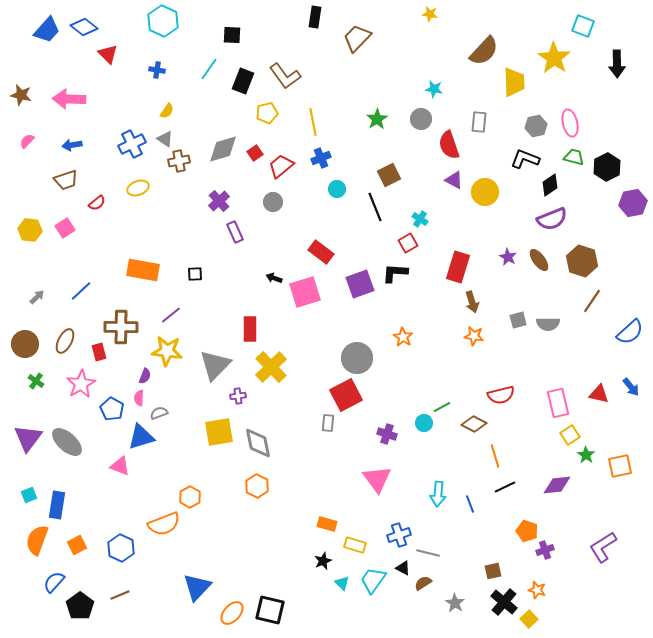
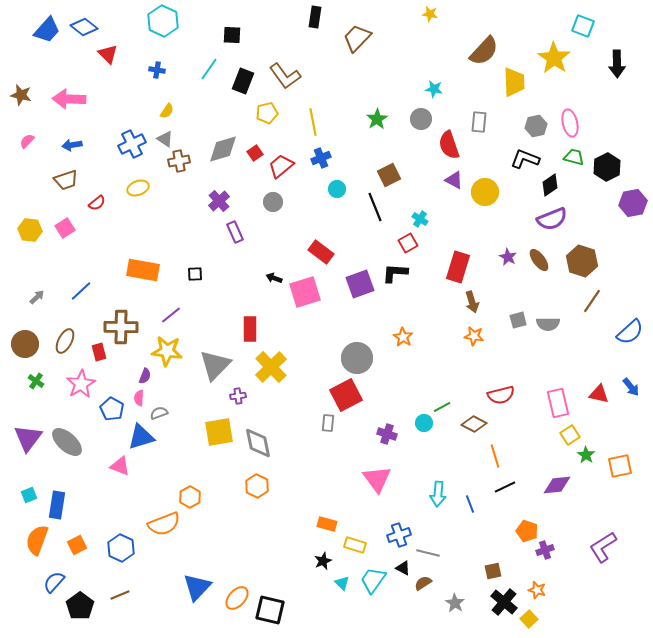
orange ellipse at (232, 613): moved 5 px right, 15 px up
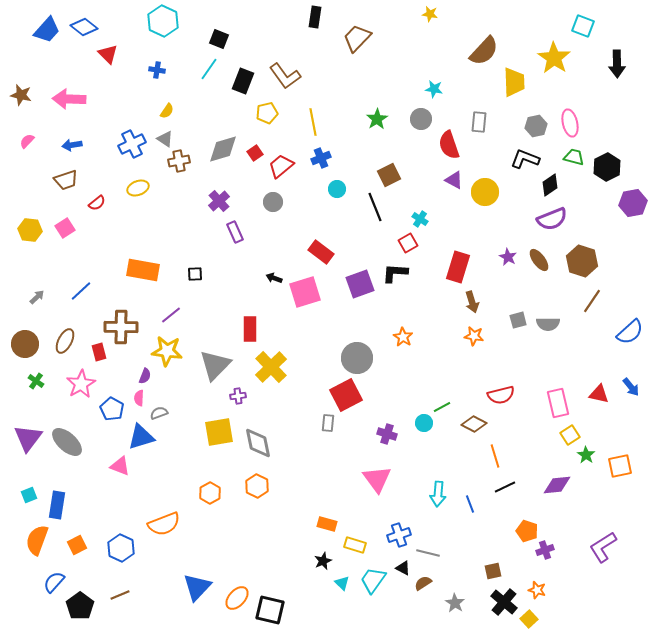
black square at (232, 35): moved 13 px left, 4 px down; rotated 18 degrees clockwise
orange hexagon at (190, 497): moved 20 px right, 4 px up
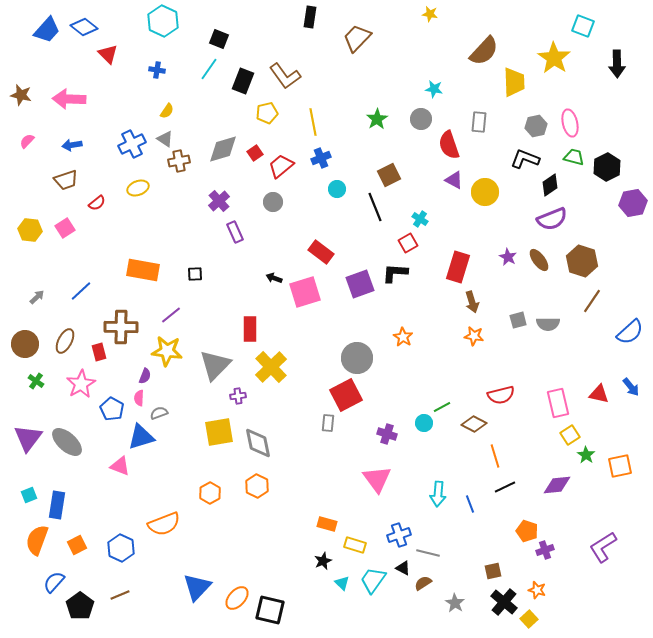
black rectangle at (315, 17): moved 5 px left
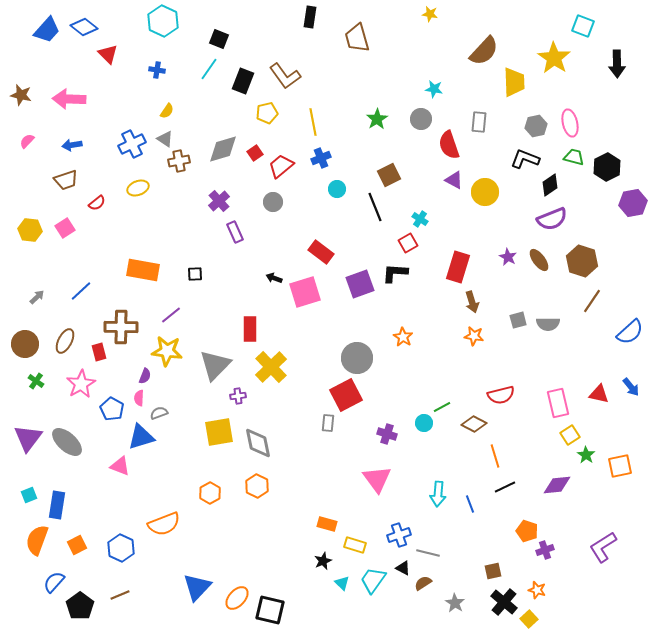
brown trapezoid at (357, 38): rotated 60 degrees counterclockwise
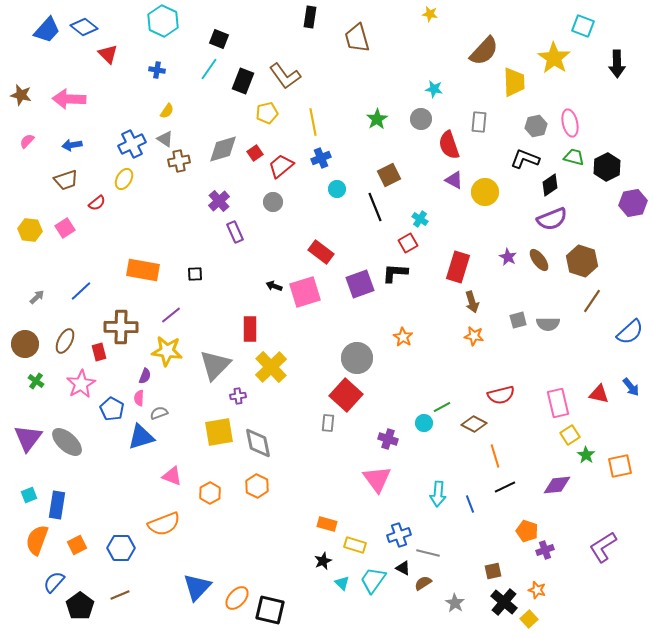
yellow ellipse at (138, 188): moved 14 px left, 9 px up; rotated 40 degrees counterclockwise
black arrow at (274, 278): moved 8 px down
red square at (346, 395): rotated 20 degrees counterclockwise
purple cross at (387, 434): moved 1 px right, 5 px down
pink triangle at (120, 466): moved 52 px right, 10 px down
blue hexagon at (121, 548): rotated 24 degrees counterclockwise
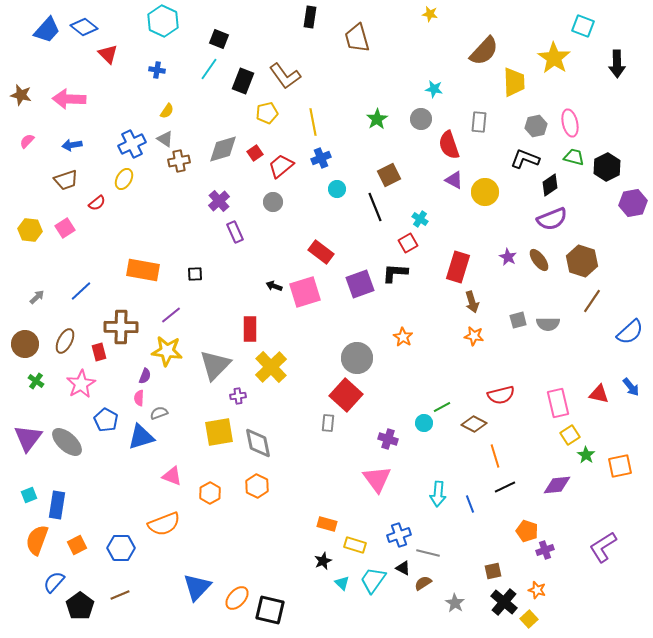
blue pentagon at (112, 409): moved 6 px left, 11 px down
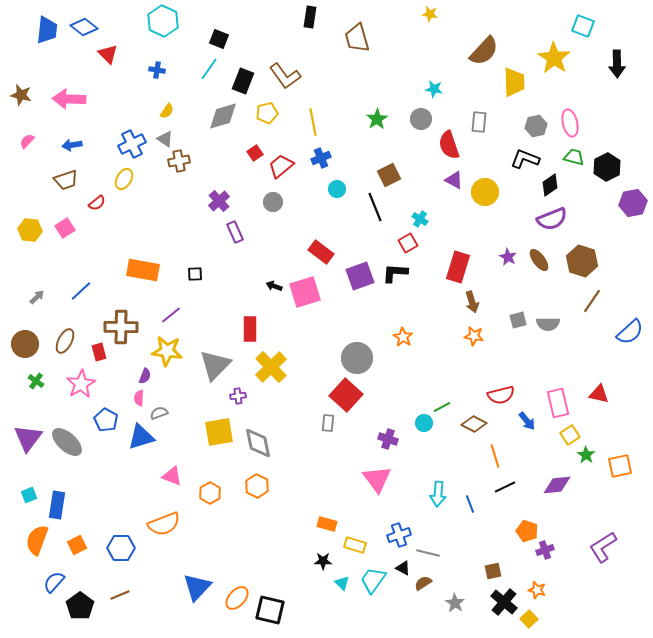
blue trapezoid at (47, 30): rotated 36 degrees counterclockwise
gray diamond at (223, 149): moved 33 px up
purple square at (360, 284): moved 8 px up
blue arrow at (631, 387): moved 104 px left, 34 px down
black star at (323, 561): rotated 24 degrees clockwise
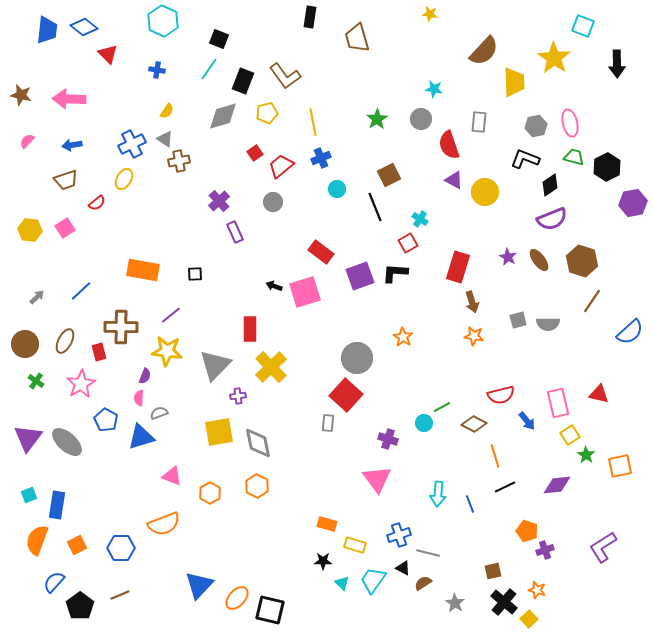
blue triangle at (197, 587): moved 2 px right, 2 px up
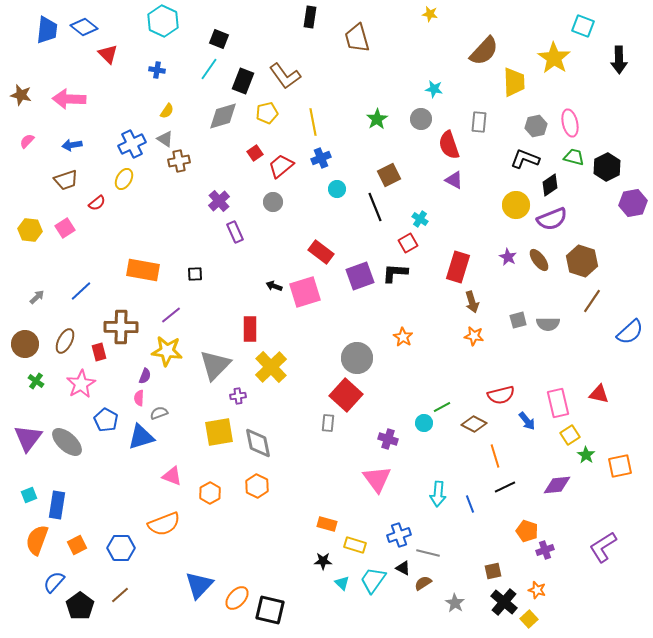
black arrow at (617, 64): moved 2 px right, 4 px up
yellow circle at (485, 192): moved 31 px right, 13 px down
brown line at (120, 595): rotated 18 degrees counterclockwise
